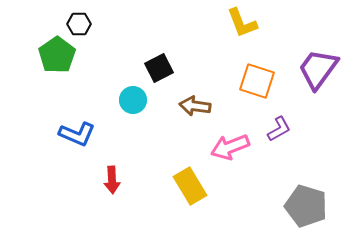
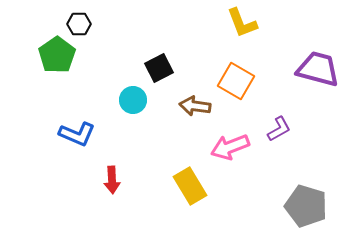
purple trapezoid: rotated 69 degrees clockwise
orange square: moved 21 px left; rotated 12 degrees clockwise
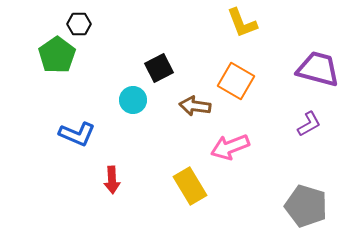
purple L-shape: moved 30 px right, 5 px up
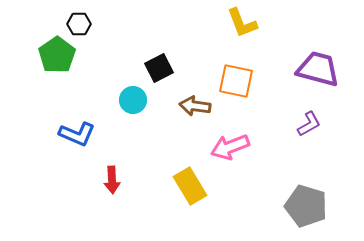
orange square: rotated 18 degrees counterclockwise
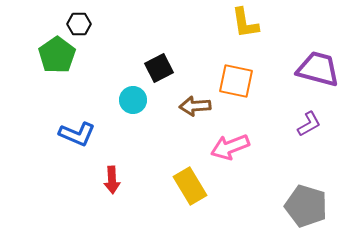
yellow L-shape: moved 3 px right; rotated 12 degrees clockwise
brown arrow: rotated 12 degrees counterclockwise
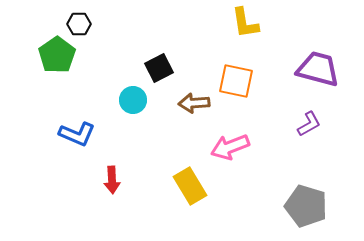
brown arrow: moved 1 px left, 3 px up
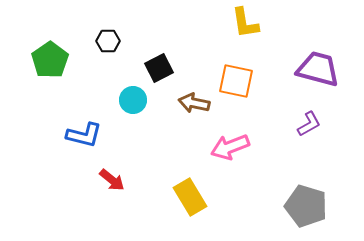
black hexagon: moved 29 px right, 17 px down
green pentagon: moved 7 px left, 5 px down
brown arrow: rotated 16 degrees clockwise
blue L-shape: moved 7 px right, 1 px down; rotated 9 degrees counterclockwise
red arrow: rotated 48 degrees counterclockwise
yellow rectangle: moved 11 px down
